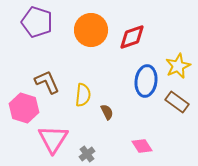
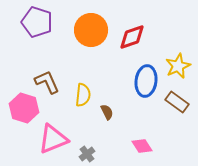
pink triangle: rotated 36 degrees clockwise
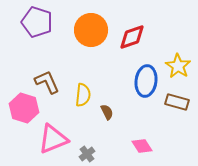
yellow star: rotated 15 degrees counterclockwise
brown rectangle: rotated 20 degrees counterclockwise
